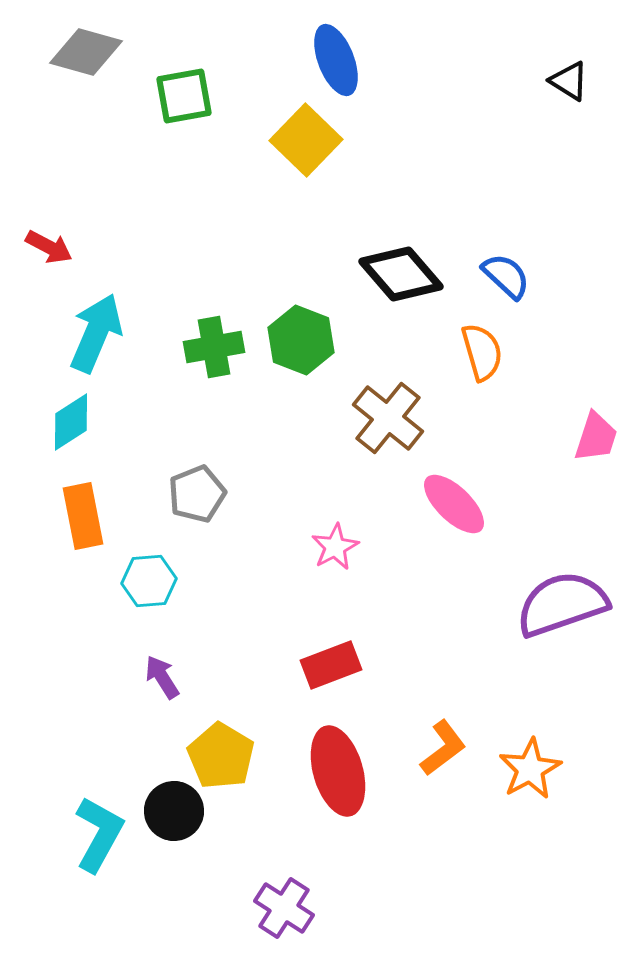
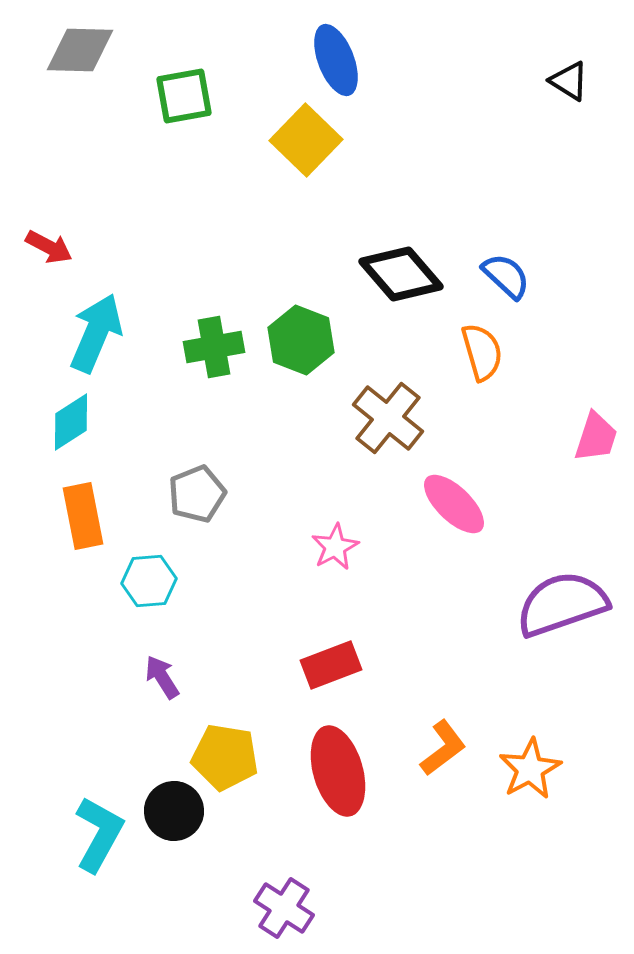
gray diamond: moved 6 px left, 2 px up; rotated 14 degrees counterclockwise
yellow pentagon: moved 4 px right, 1 px down; rotated 22 degrees counterclockwise
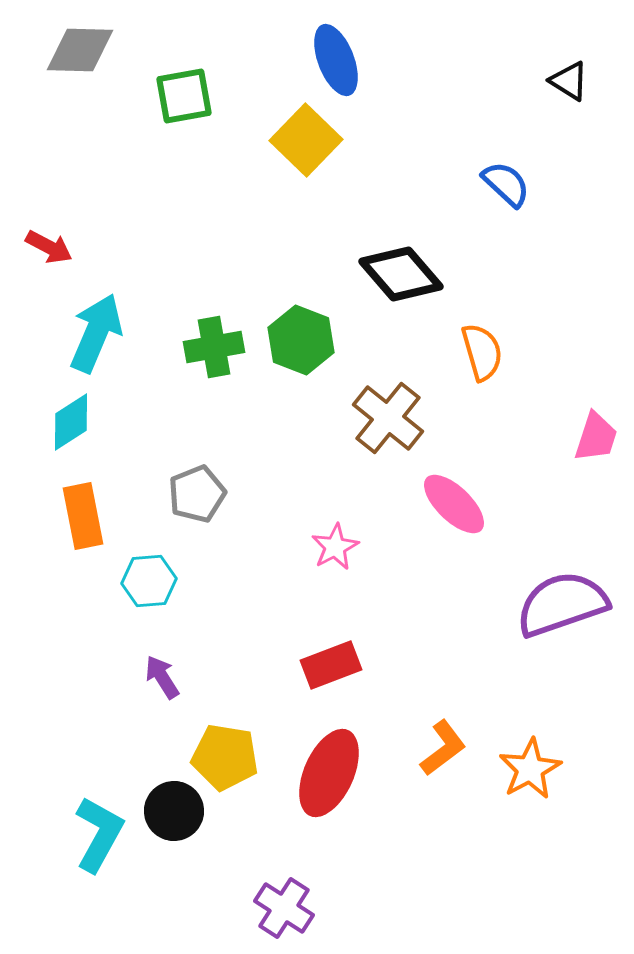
blue semicircle: moved 92 px up
red ellipse: moved 9 px left, 2 px down; rotated 40 degrees clockwise
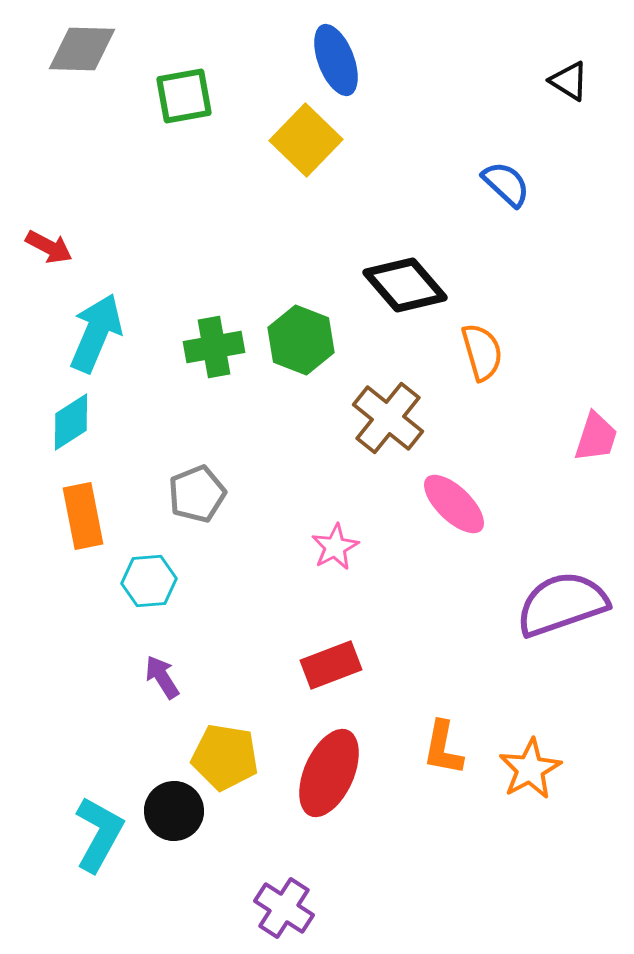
gray diamond: moved 2 px right, 1 px up
black diamond: moved 4 px right, 11 px down
orange L-shape: rotated 138 degrees clockwise
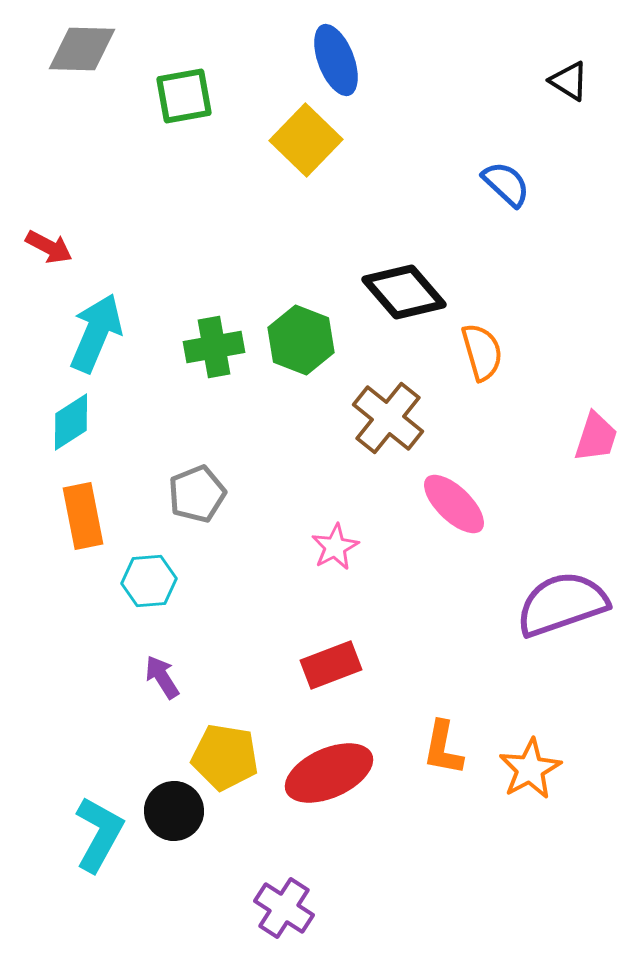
black diamond: moved 1 px left, 7 px down
red ellipse: rotated 42 degrees clockwise
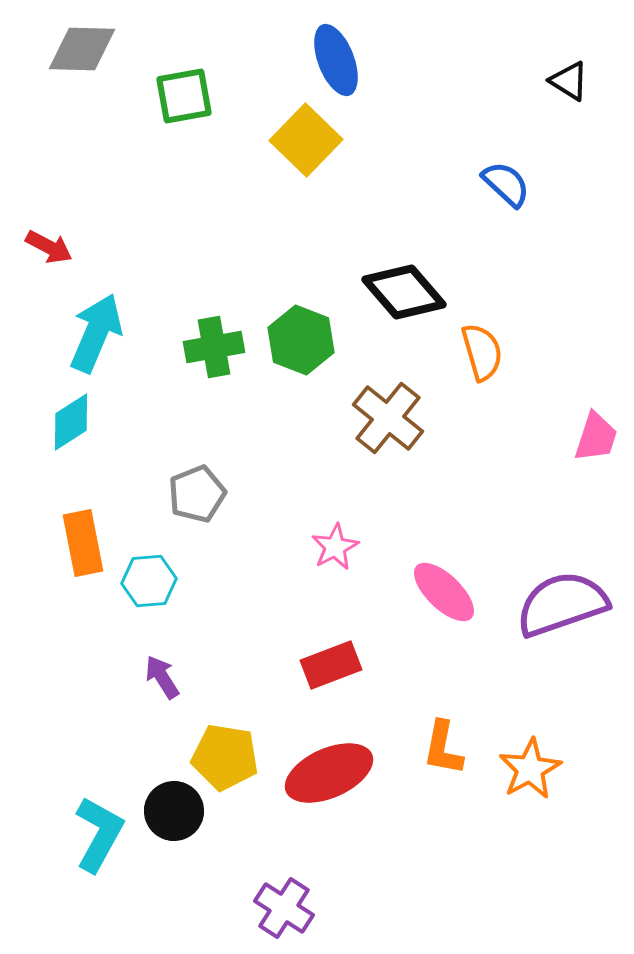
pink ellipse: moved 10 px left, 88 px down
orange rectangle: moved 27 px down
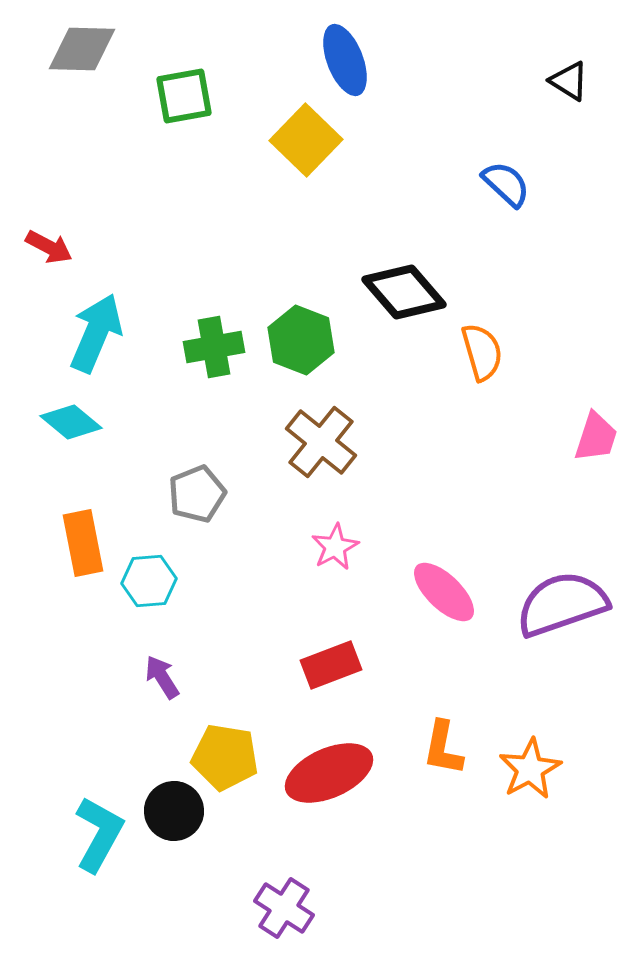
blue ellipse: moved 9 px right
brown cross: moved 67 px left, 24 px down
cyan diamond: rotated 72 degrees clockwise
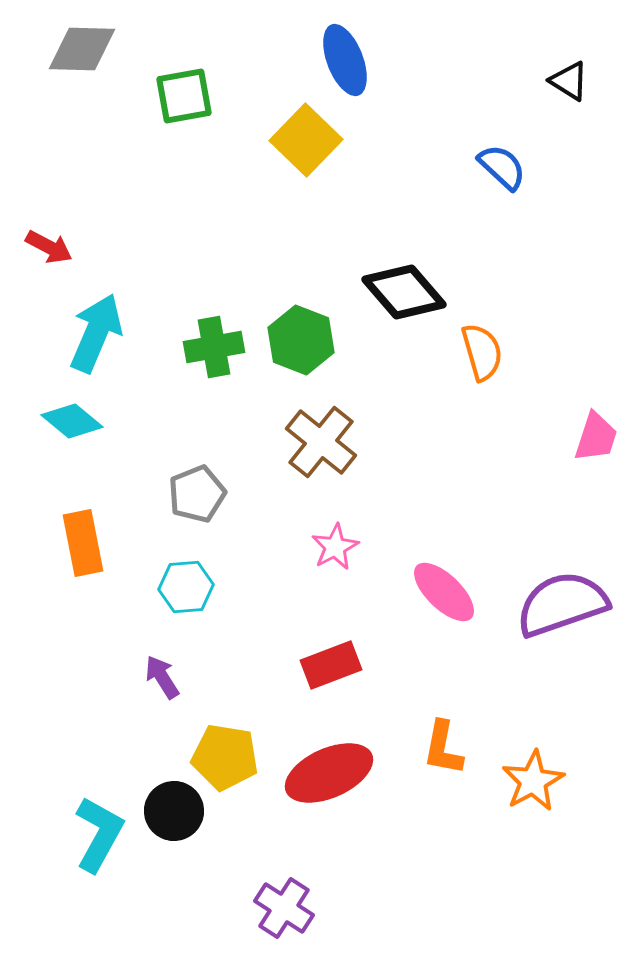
blue semicircle: moved 4 px left, 17 px up
cyan diamond: moved 1 px right, 1 px up
cyan hexagon: moved 37 px right, 6 px down
orange star: moved 3 px right, 12 px down
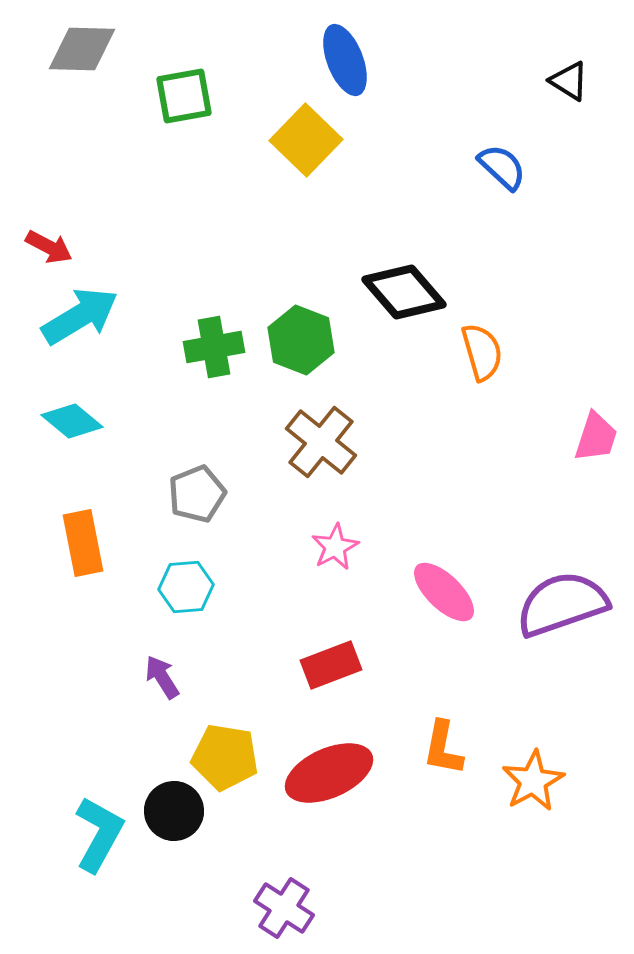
cyan arrow: moved 16 px left, 17 px up; rotated 36 degrees clockwise
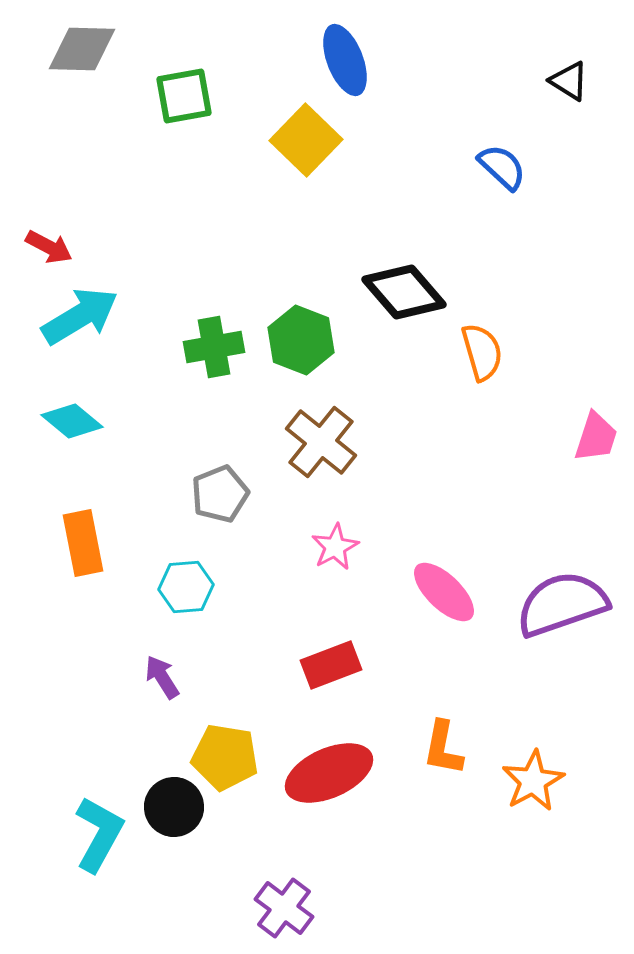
gray pentagon: moved 23 px right
black circle: moved 4 px up
purple cross: rotated 4 degrees clockwise
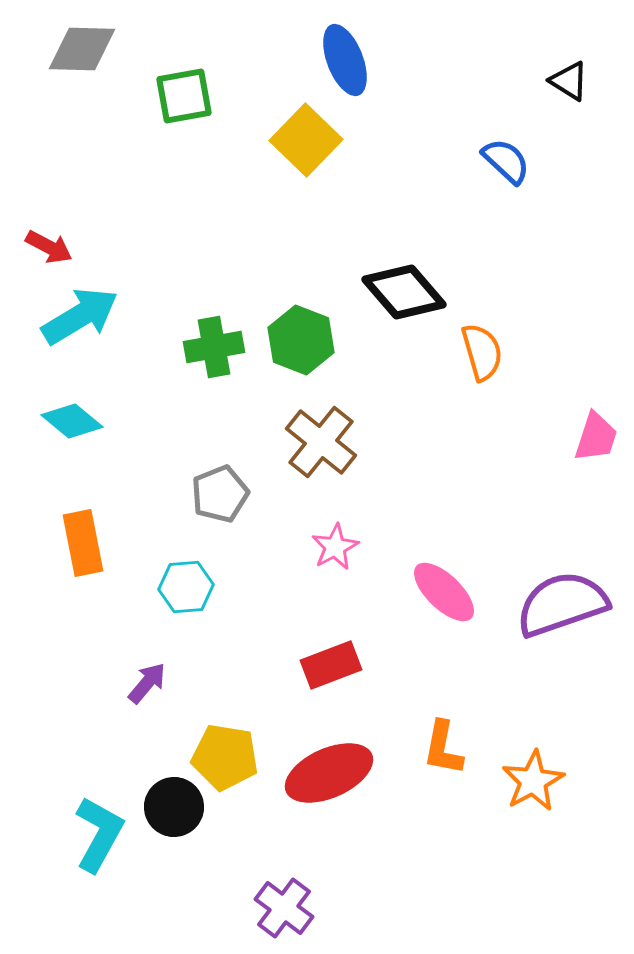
blue semicircle: moved 4 px right, 6 px up
purple arrow: moved 15 px left, 6 px down; rotated 72 degrees clockwise
